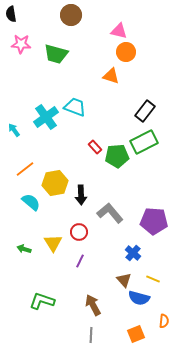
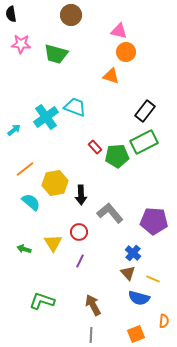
cyan arrow: rotated 88 degrees clockwise
brown triangle: moved 4 px right, 7 px up
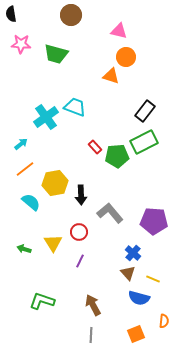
orange circle: moved 5 px down
cyan arrow: moved 7 px right, 14 px down
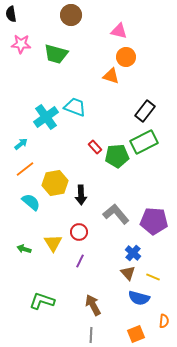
gray L-shape: moved 6 px right, 1 px down
yellow line: moved 2 px up
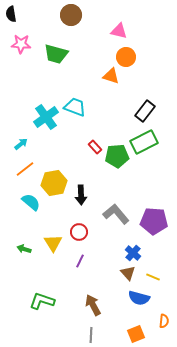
yellow hexagon: moved 1 px left
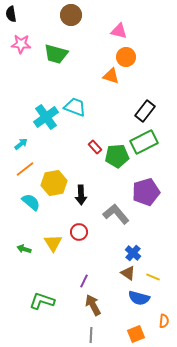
purple pentagon: moved 8 px left, 29 px up; rotated 20 degrees counterclockwise
purple line: moved 4 px right, 20 px down
brown triangle: rotated 14 degrees counterclockwise
